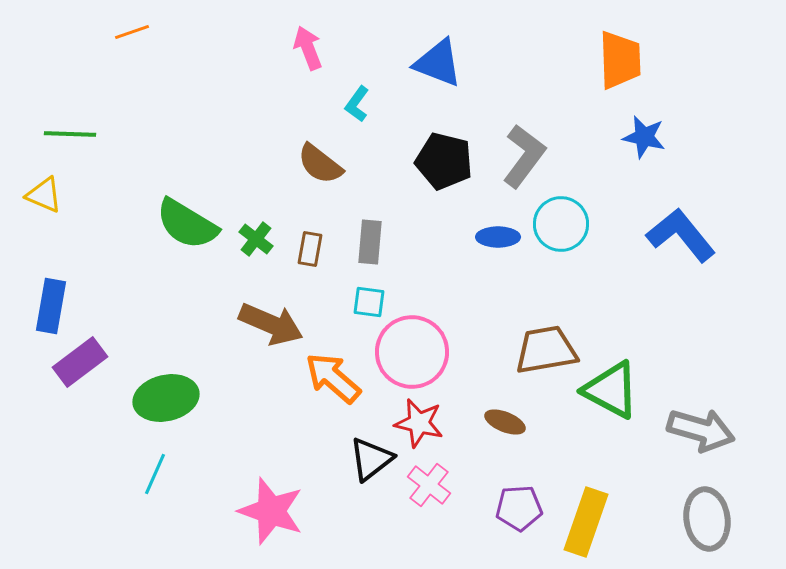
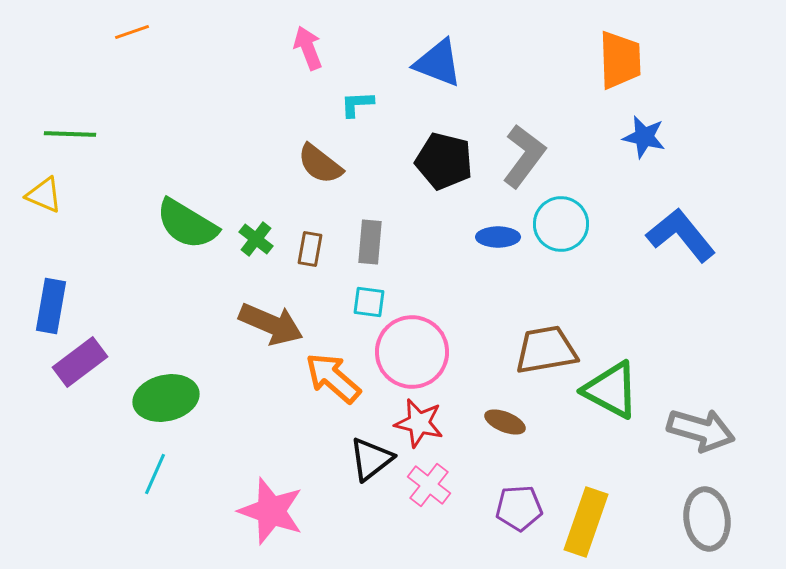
cyan L-shape: rotated 51 degrees clockwise
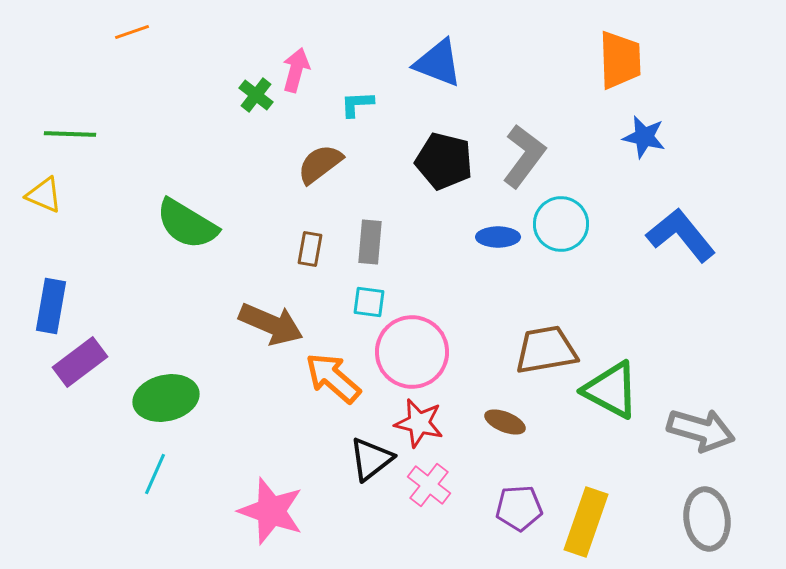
pink arrow: moved 12 px left, 22 px down; rotated 36 degrees clockwise
brown semicircle: rotated 105 degrees clockwise
green cross: moved 144 px up
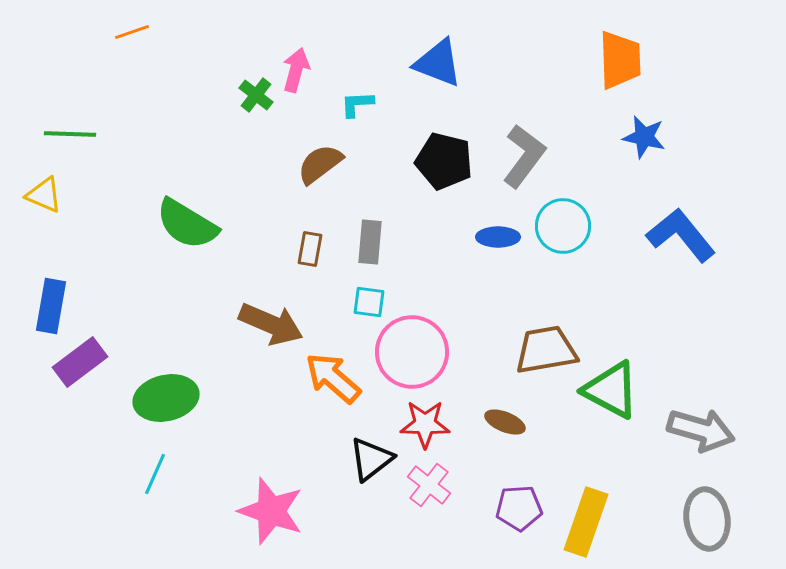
cyan circle: moved 2 px right, 2 px down
red star: moved 6 px right, 1 px down; rotated 12 degrees counterclockwise
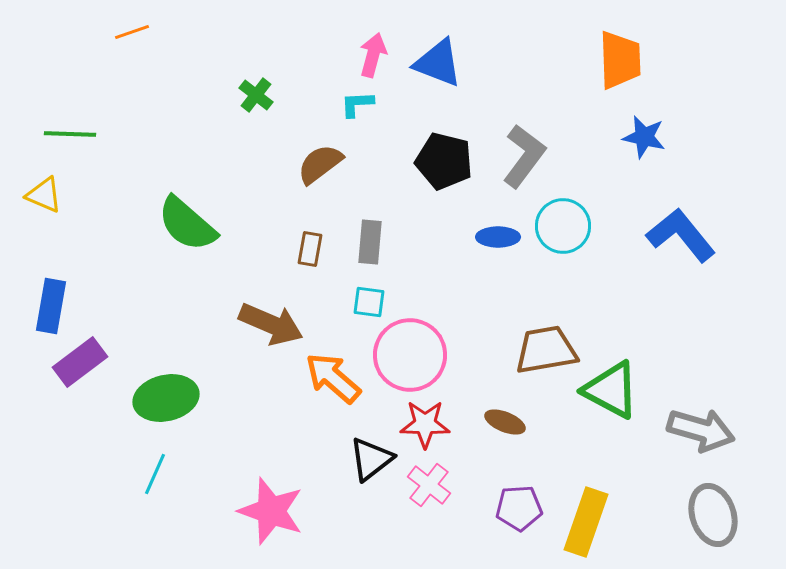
pink arrow: moved 77 px right, 15 px up
green semicircle: rotated 10 degrees clockwise
pink circle: moved 2 px left, 3 px down
gray ellipse: moved 6 px right, 4 px up; rotated 10 degrees counterclockwise
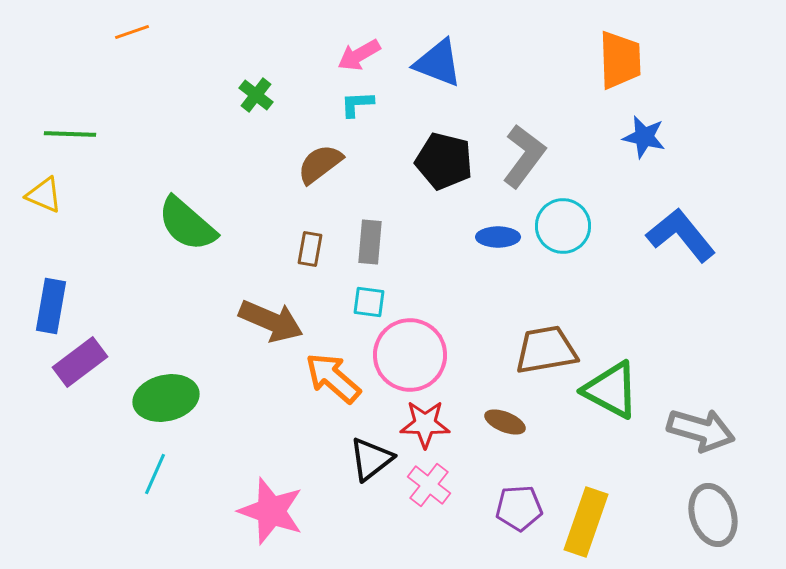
pink arrow: moved 14 px left; rotated 135 degrees counterclockwise
brown arrow: moved 3 px up
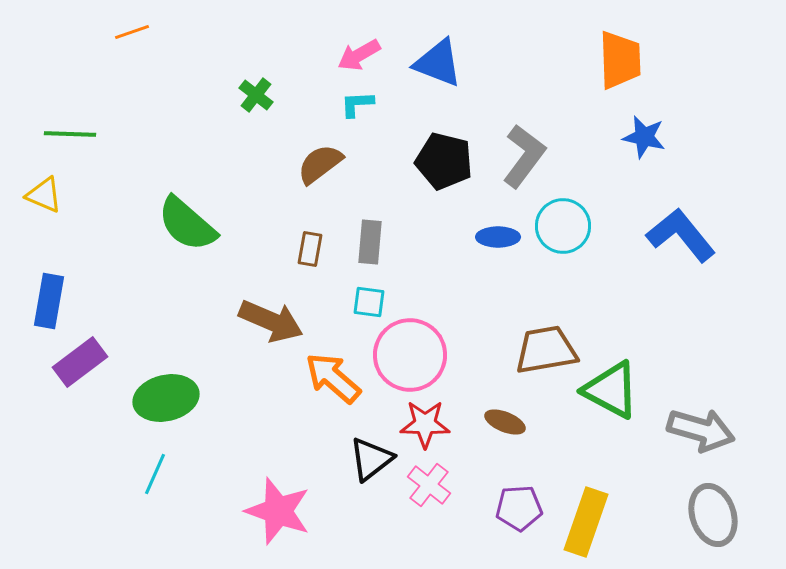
blue rectangle: moved 2 px left, 5 px up
pink star: moved 7 px right
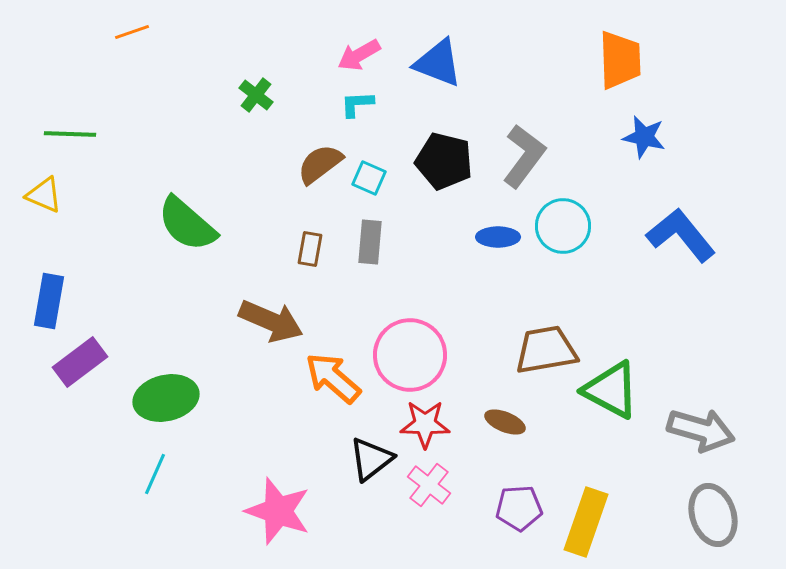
cyan square: moved 124 px up; rotated 16 degrees clockwise
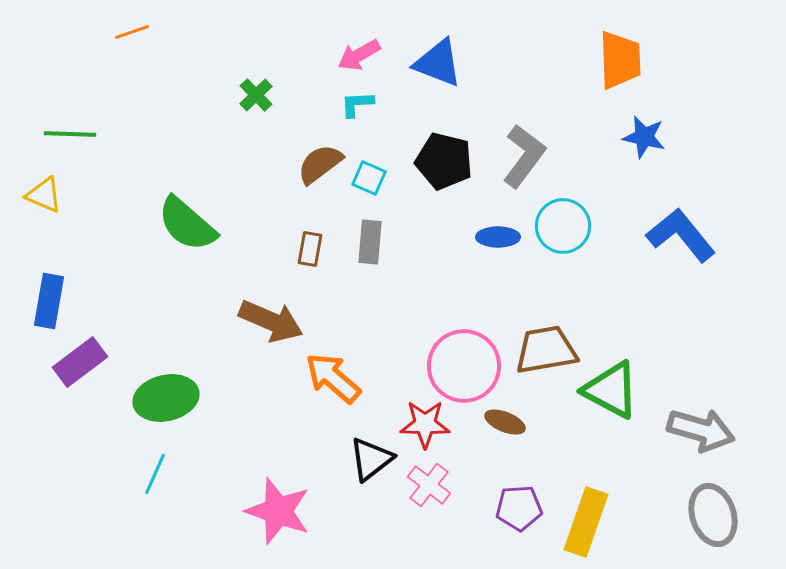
green cross: rotated 8 degrees clockwise
pink circle: moved 54 px right, 11 px down
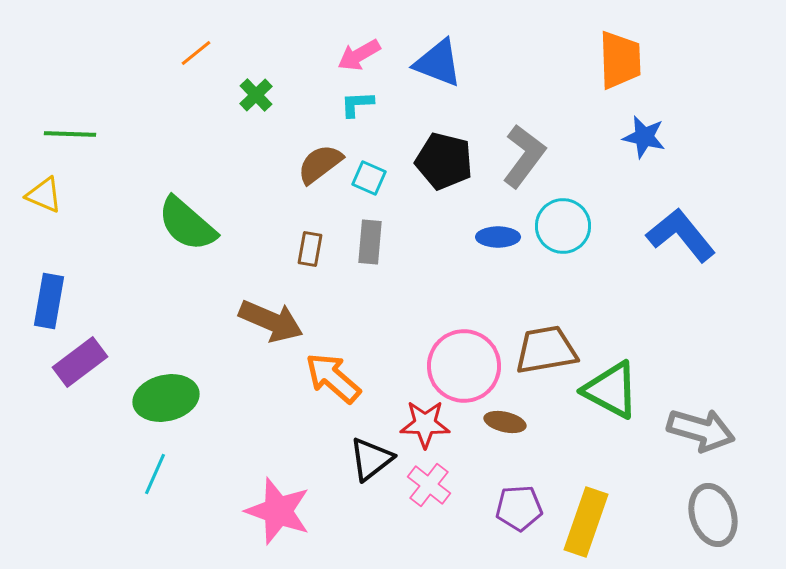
orange line: moved 64 px right, 21 px down; rotated 20 degrees counterclockwise
brown ellipse: rotated 9 degrees counterclockwise
